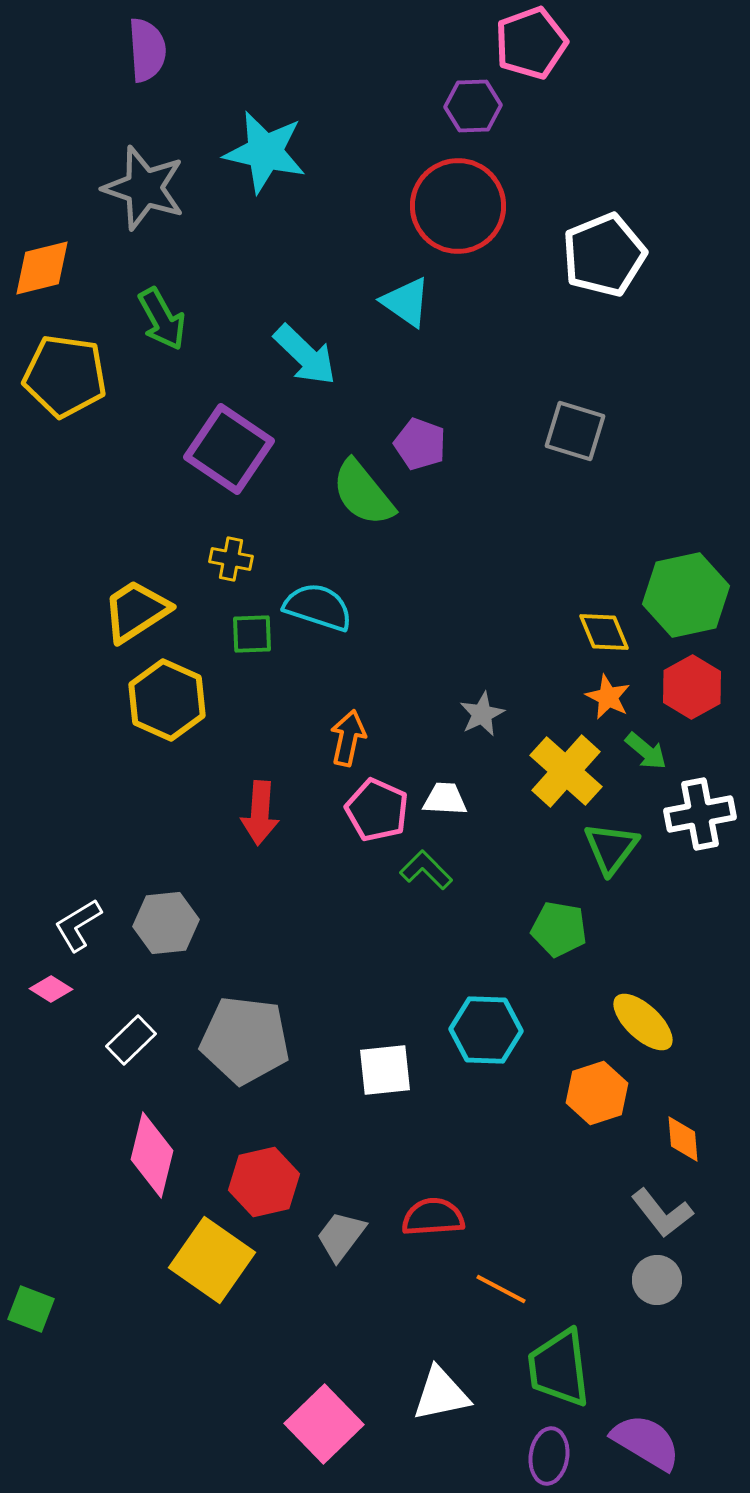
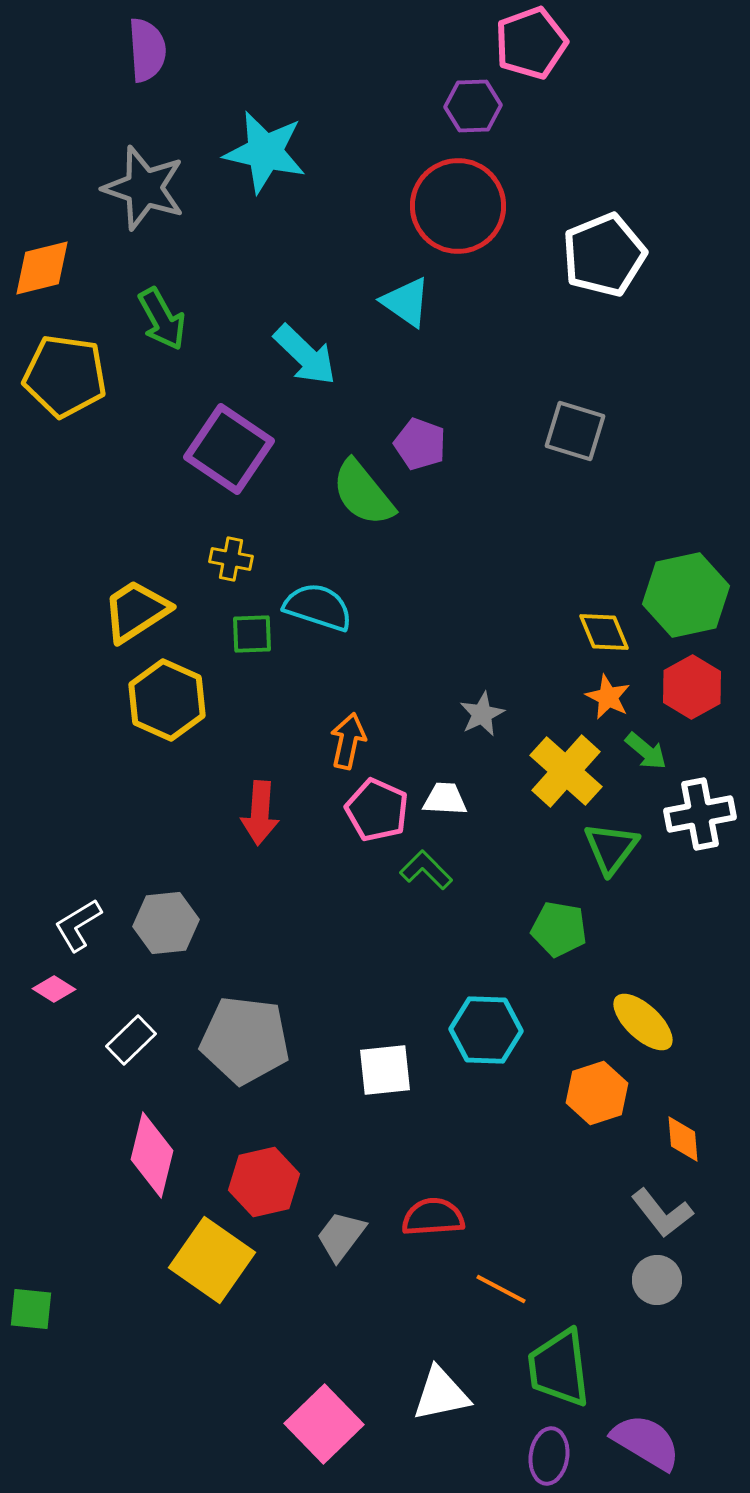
orange arrow at (348, 738): moved 3 px down
pink diamond at (51, 989): moved 3 px right
green square at (31, 1309): rotated 15 degrees counterclockwise
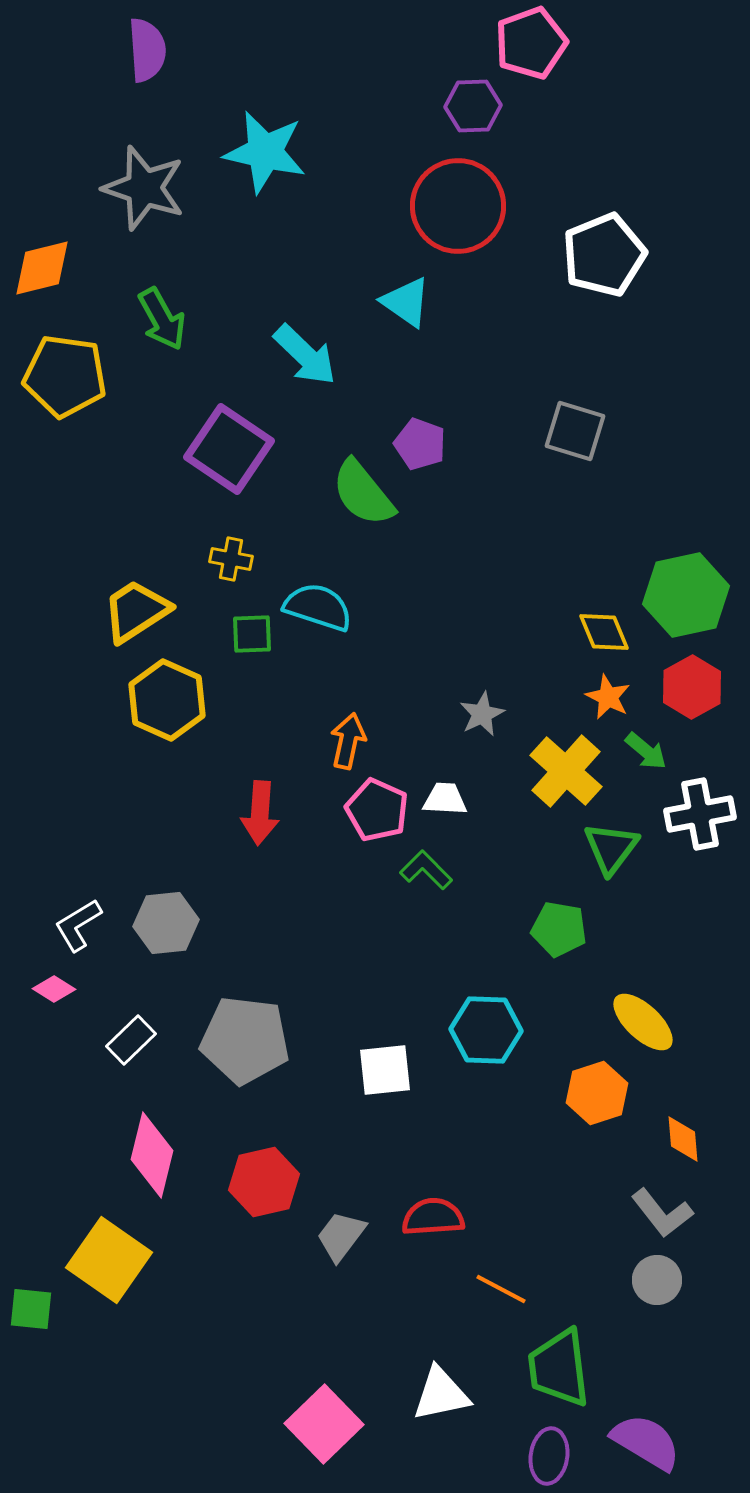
yellow square at (212, 1260): moved 103 px left
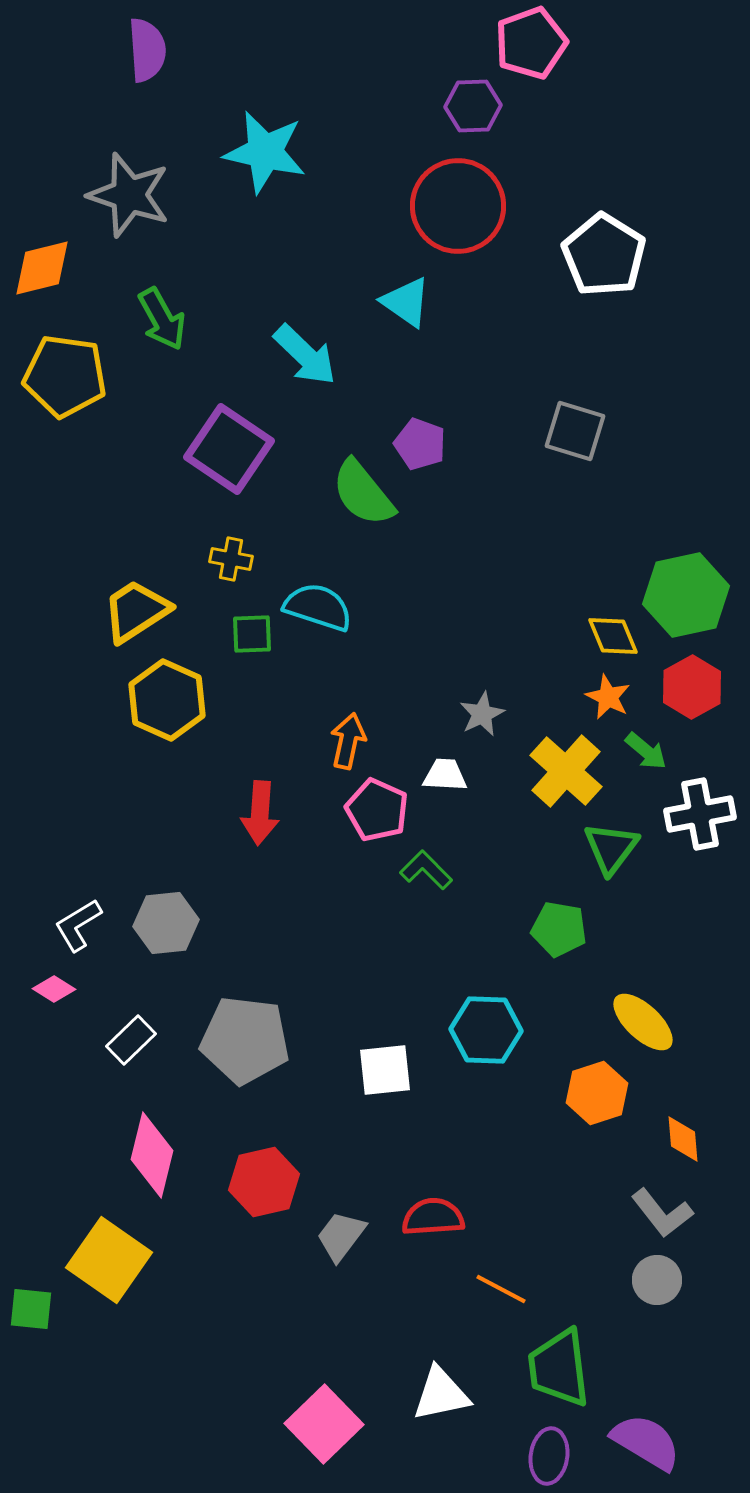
gray star at (144, 188): moved 15 px left, 7 px down
white pentagon at (604, 255): rotated 18 degrees counterclockwise
yellow diamond at (604, 632): moved 9 px right, 4 px down
white trapezoid at (445, 799): moved 24 px up
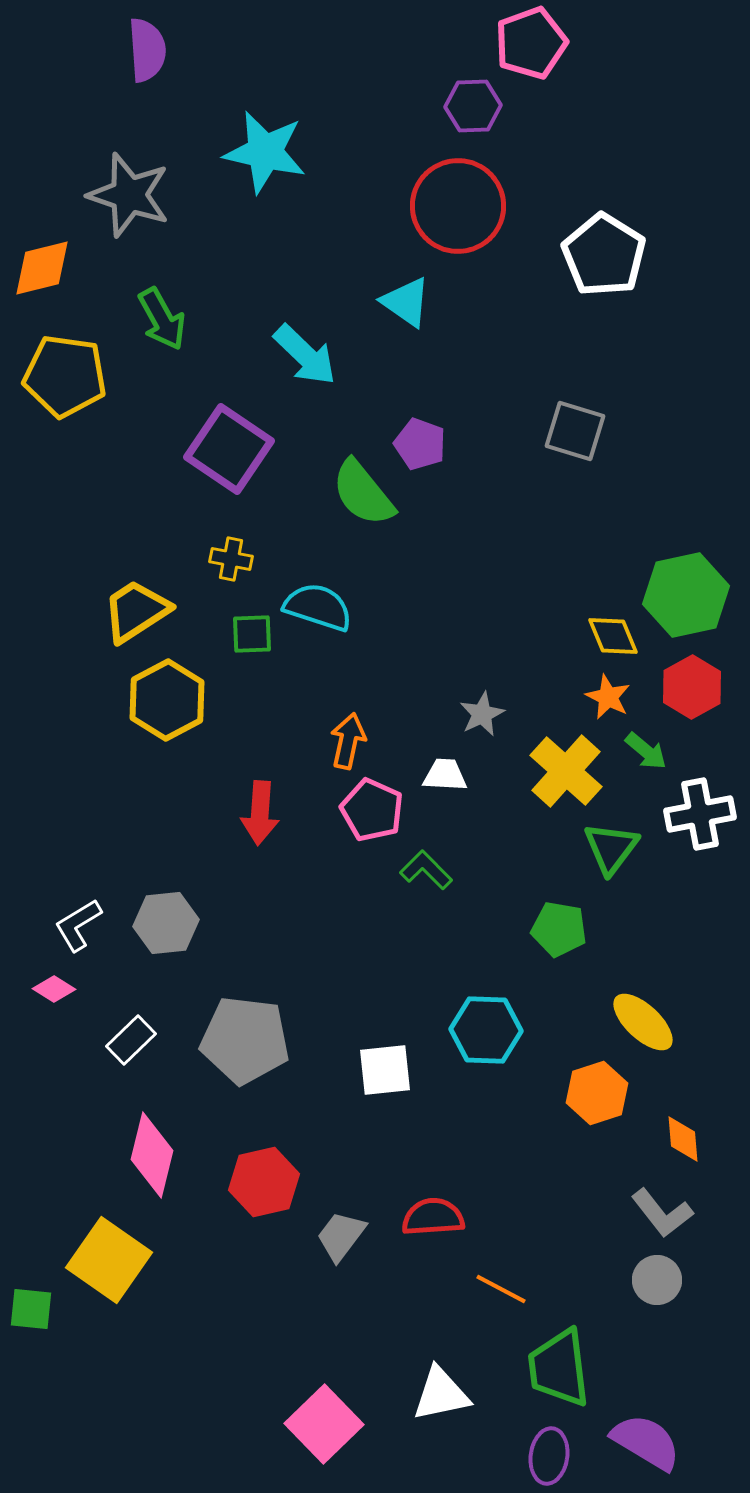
yellow hexagon at (167, 700): rotated 8 degrees clockwise
pink pentagon at (377, 810): moved 5 px left
